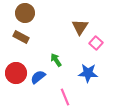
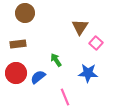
brown rectangle: moved 3 px left, 7 px down; rotated 35 degrees counterclockwise
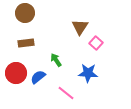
brown rectangle: moved 8 px right, 1 px up
pink line: moved 1 px right, 4 px up; rotated 30 degrees counterclockwise
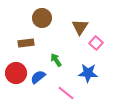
brown circle: moved 17 px right, 5 px down
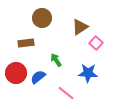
brown triangle: rotated 24 degrees clockwise
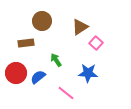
brown circle: moved 3 px down
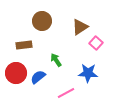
brown rectangle: moved 2 px left, 2 px down
pink line: rotated 66 degrees counterclockwise
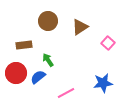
brown circle: moved 6 px right
pink square: moved 12 px right
green arrow: moved 8 px left
blue star: moved 15 px right, 10 px down; rotated 12 degrees counterclockwise
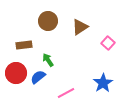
blue star: rotated 24 degrees counterclockwise
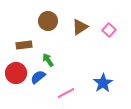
pink square: moved 1 px right, 13 px up
